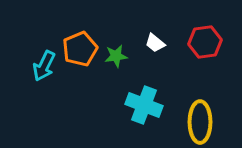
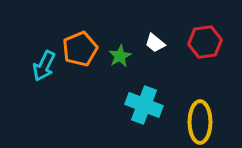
green star: moved 4 px right; rotated 20 degrees counterclockwise
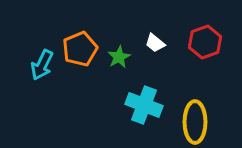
red hexagon: rotated 12 degrees counterclockwise
green star: moved 1 px left, 1 px down
cyan arrow: moved 2 px left, 1 px up
yellow ellipse: moved 5 px left
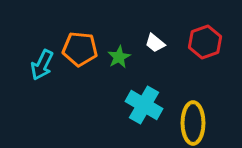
orange pentagon: rotated 28 degrees clockwise
cyan cross: rotated 9 degrees clockwise
yellow ellipse: moved 2 px left, 1 px down
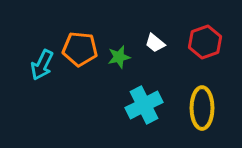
green star: rotated 15 degrees clockwise
cyan cross: rotated 33 degrees clockwise
yellow ellipse: moved 9 px right, 15 px up
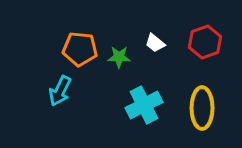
green star: rotated 15 degrees clockwise
cyan arrow: moved 18 px right, 26 px down
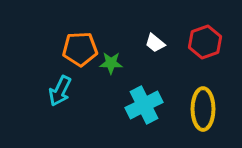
orange pentagon: rotated 8 degrees counterclockwise
green star: moved 8 px left, 6 px down
yellow ellipse: moved 1 px right, 1 px down
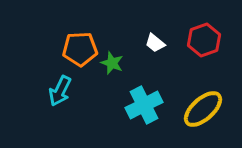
red hexagon: moved 1 px left, 2 px up
green star: moved 1 px right; rotated 20 degrees clockwise
yellow ellipse: rotated 48 degrees clockwise
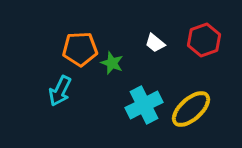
yellow ellipse: moved 12 px left
